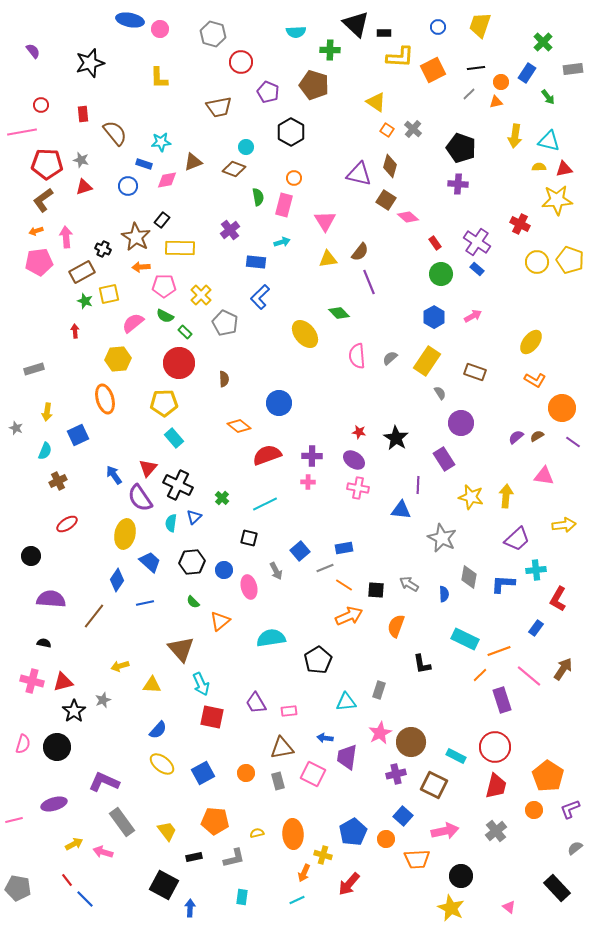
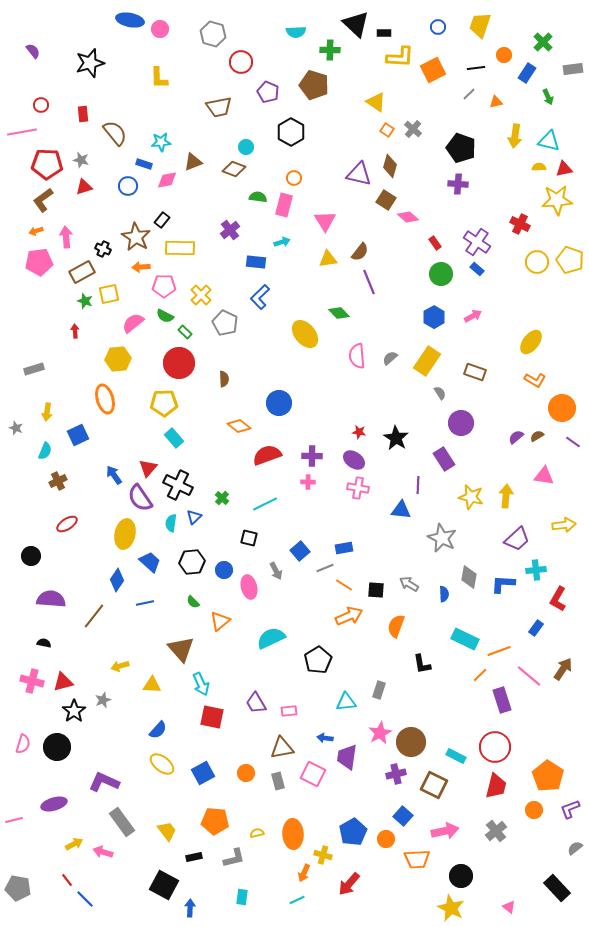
orange circle at (501, 82): moved 3 px right, 27 px up
green arrow at (548, 97): rotated 14 degrees clockwise
green semicircle at (258, 197): rotated 72 degrees counterclockwise
cyan semicircle at (271, 638): rotated 16 degrees counterclockwise
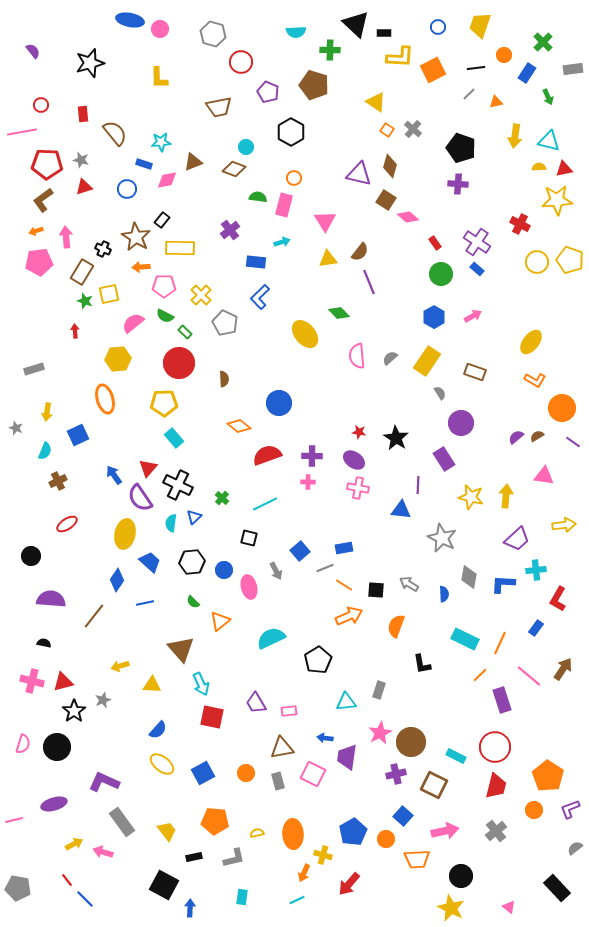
blue circle at (128, 186): moved 1 px left, 3 px down
brown rectangle at (82, 272): rotated 30 degrees counterclockwise
orange line at (499, 651): moved 1 px right, 8 px up; rotated 45 degrees counterclockwise
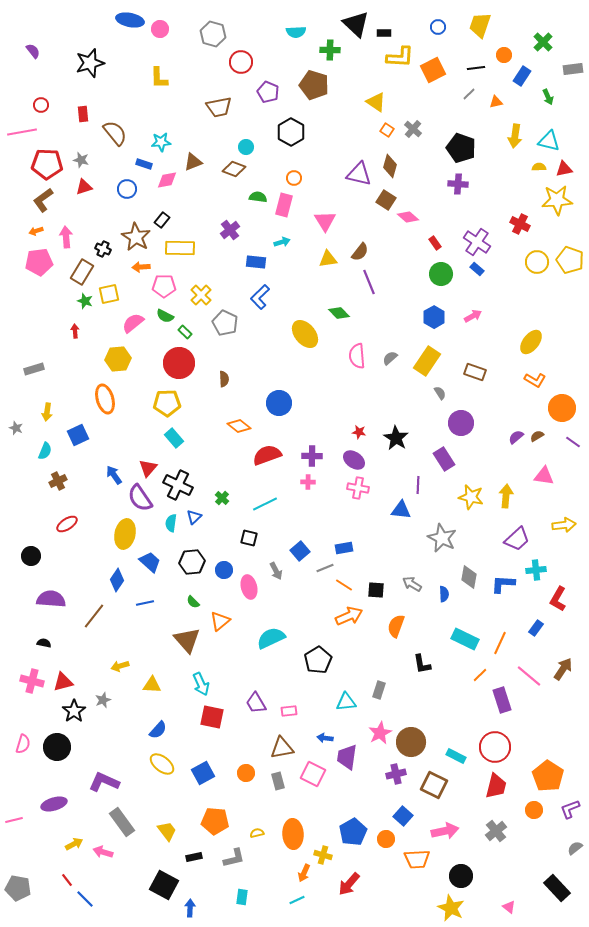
blue rectangle at (527, 73): moved 5 px left, 3 px down
yellow pentagon at (164, 403): moved 3 px right
gray arrow at (409, 584): moved 3 px right
brown triangle at (181, 649): moved 6 px right, 9 px up
